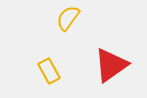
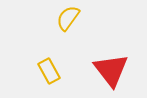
red triangle: moved 5 px down; rotated 33 degrees counterclockwise
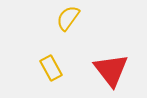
yellow rectangle: moved 2 px right, 3 px up
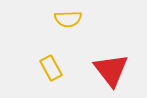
yellow semicircle: moved 1 px down; rotated 128 degrees counterclockwise
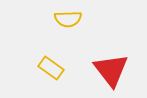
yellow rectangle: rotated 25 degrees counterclockwise
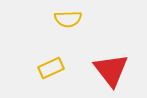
yellow rectangle: rotated 60 degrees counterclockwise
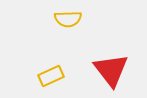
yellow rectangle: moved 8 px down
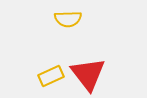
red triangle: moved 23 px left, 4 px down
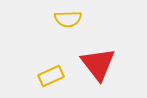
red triangle: moved 10 px right, 10 px up
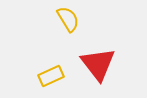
yellow semicircle: rotated 120 degrees counterclockwise
